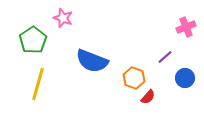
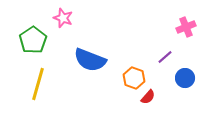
blue semicircle: moved 2 px left, 1 px up
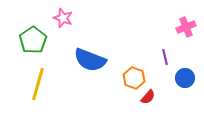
purple line: rotated 63 degrees counterclockwise
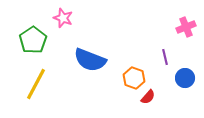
yellow line: moved 2 px left; rotated 12 degrees clockwise
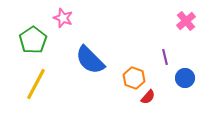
pink cross: moved 6 px up; rotated 18 degrees counterclockwise
blue semicircle: rotated 24 degrees clockwise
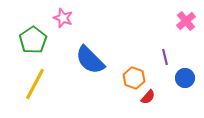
yellow line: moved 1 px left
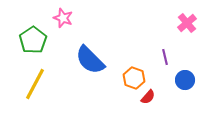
pink cross: moved 1 px right, 2 px down
blue circle: moved 2 px down
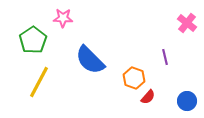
pink star: rotated 18 degrees counterclockwise
pink cross: rotated 12 degrees counterclockwise
blue circle: moved 2 px right, 21 px down
yellow line: moved 4 px right, 2 px up
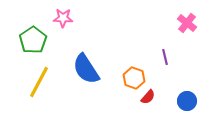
blue semicircle: moved 4 px left, 9 px down; rotated 12 degrees clockwise
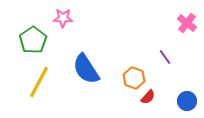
purple line: rotated 21 degrees counterclockwise
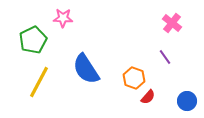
pink cross: moved 15 px left
green pentagon: rotated 8 degrees clockwise
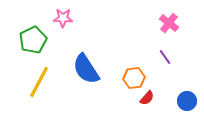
pink cross: moved 3 px left
orange hexagon: rotated 25 degrees counterclockwise
red semicircle: moved 1 px left, 1 px down
